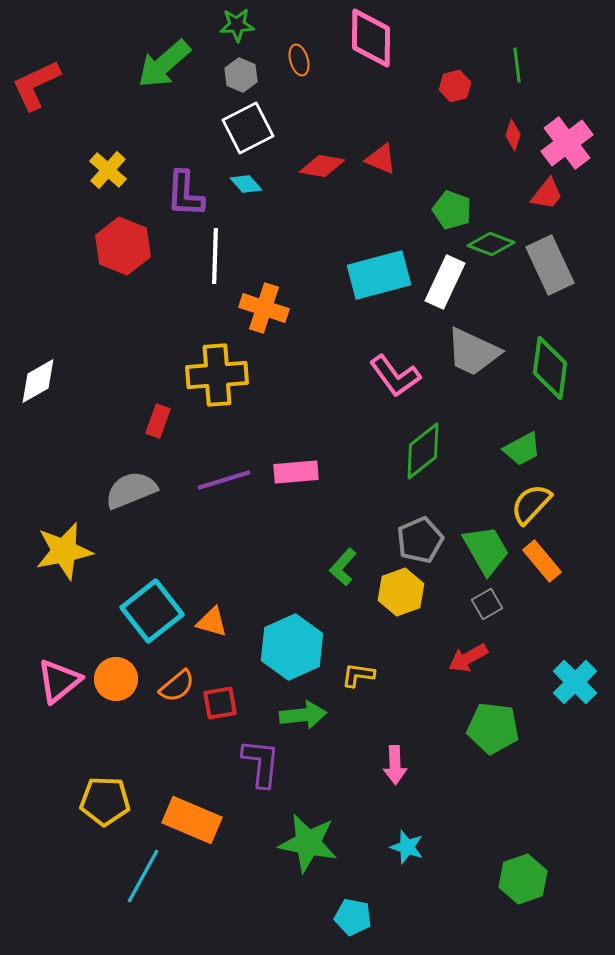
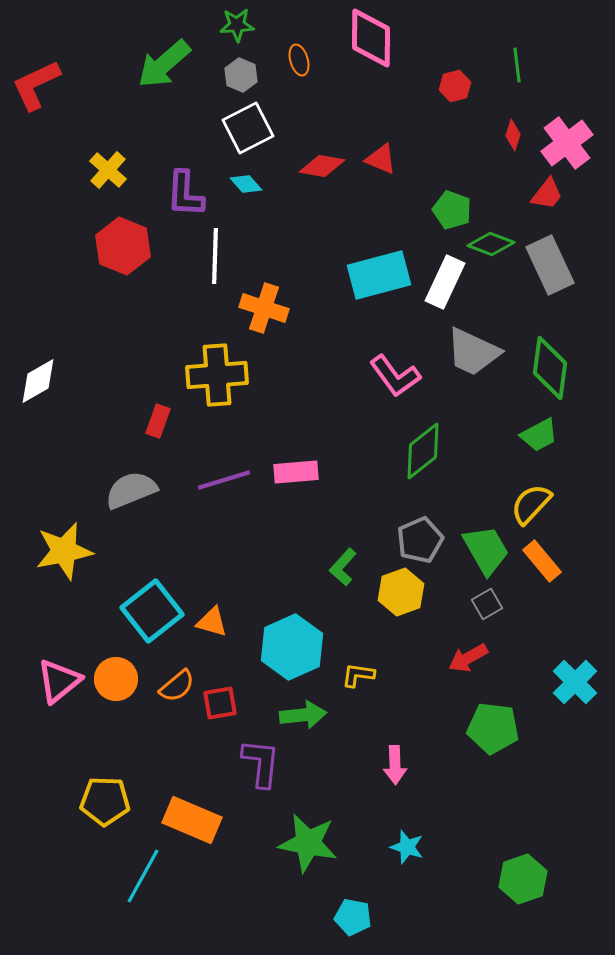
green trapezoid at (522, 449): moved 17 px right, 14 px up
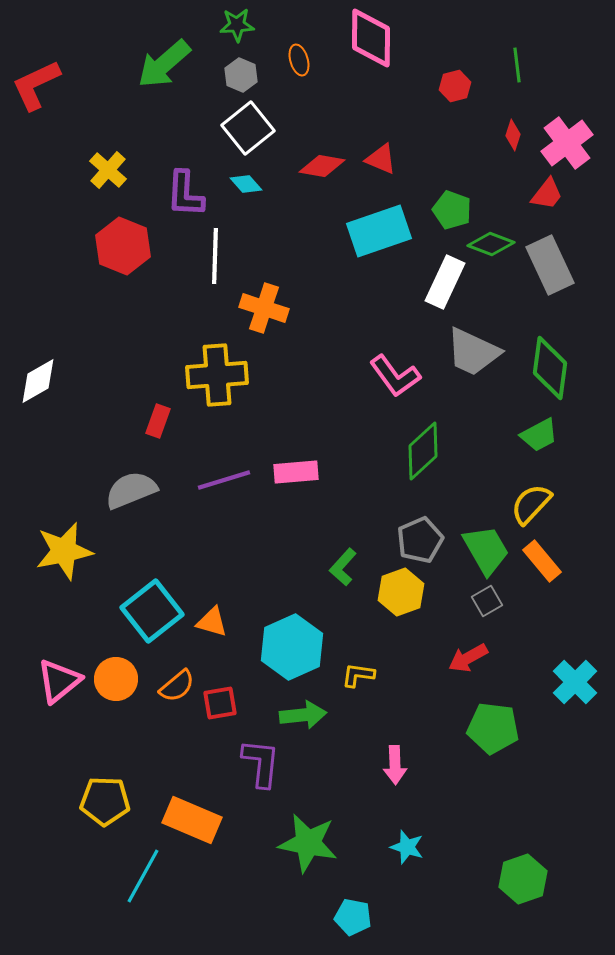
white square at (248, 128): rotated 12 degrees counterclockwise
cyan rectangle at (379, 275): moved 44 px up; rotated 4 degrees counterclockwise
green diamond at (423, 451): rotated 4 degrees counterclockwise
gray square at (487, 604): moved 3 px up
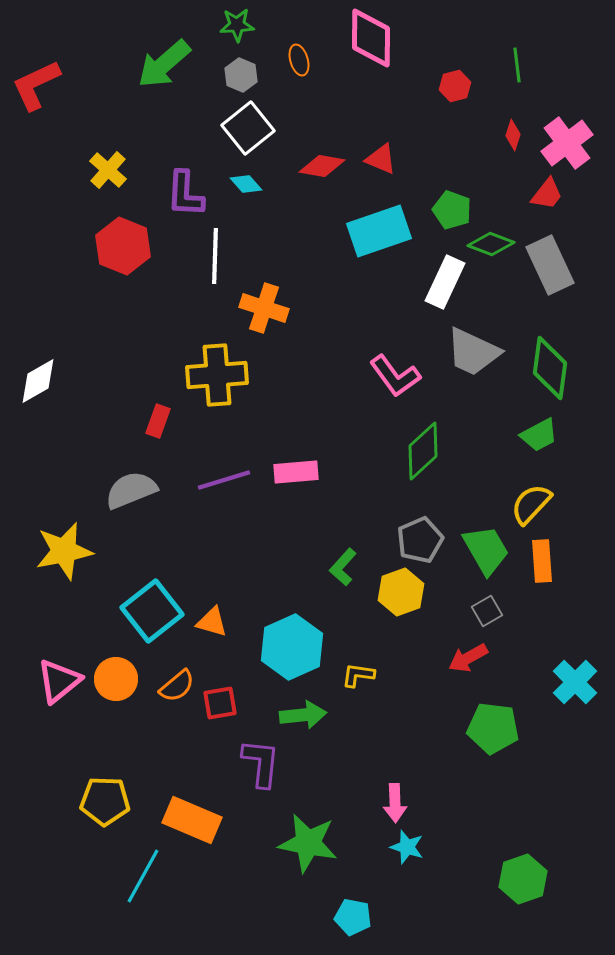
orange rectangle at (542, 561): rotated 36 degrees clockwise
gray square at (487, 601): moved 10 px down
pink arrow at (395, 765): moved 38 px down
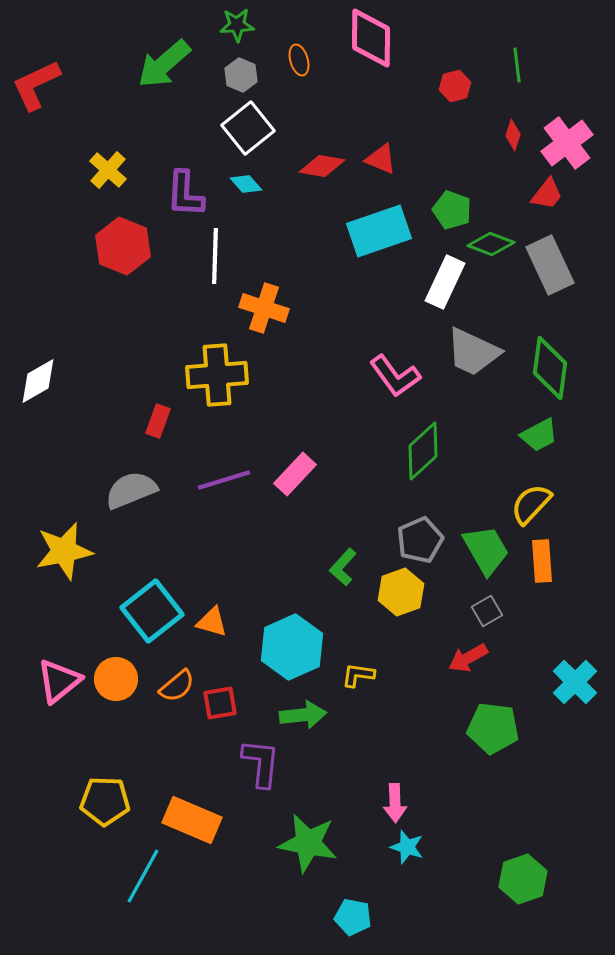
pink rectangle at (296, 472): moved 1 px left, 2 px down; rotated 42 degrees counterclockwise
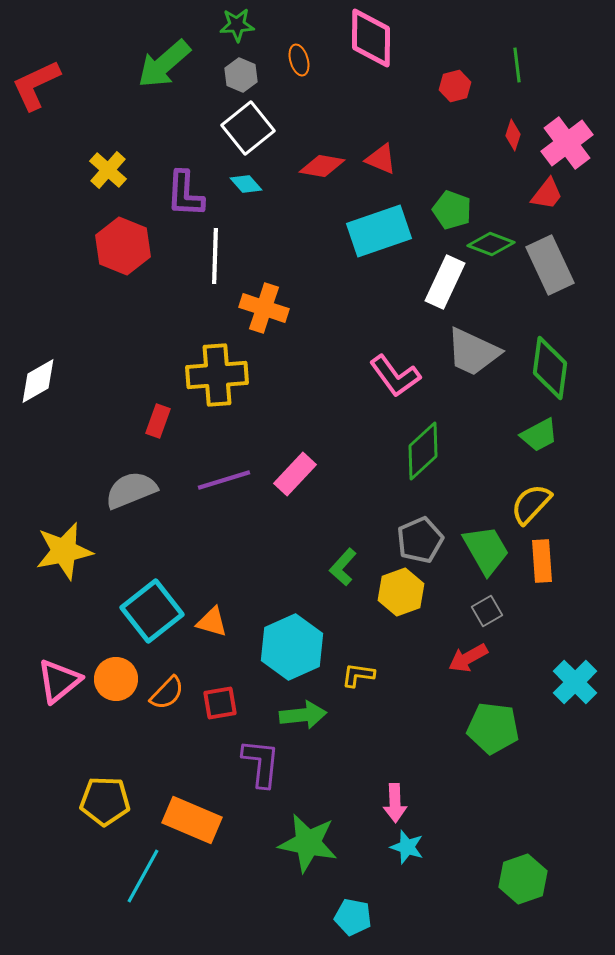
orange semicircle at (177, 686): moved 10 px left, 7 px down; rotated 6 degrees counterclockwise
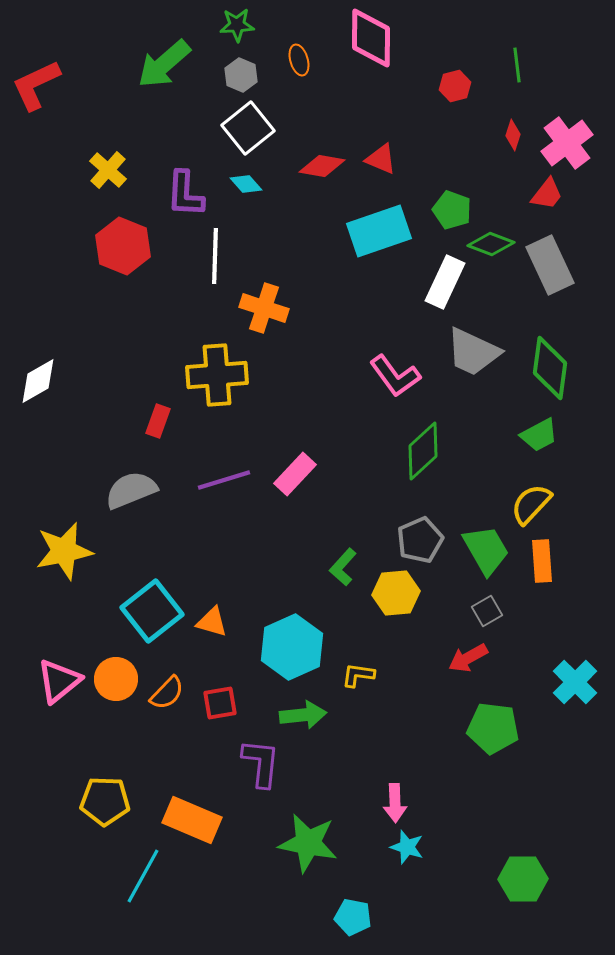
yellow hexagon at (401, 592): moved 5 px left, 1 px down; rotated 15 degrees clockwise
green hexagon at (523, 879): rotated 18 degrees clockwise
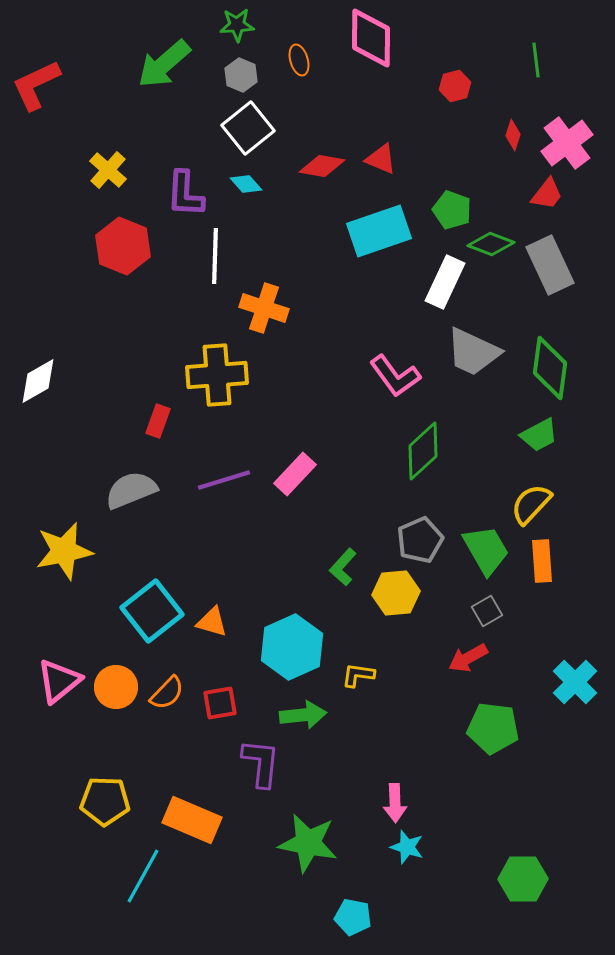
green line at (517, 65): moved 19 px right, 5 px up
orange circle at (116, 679): moved 8 px down
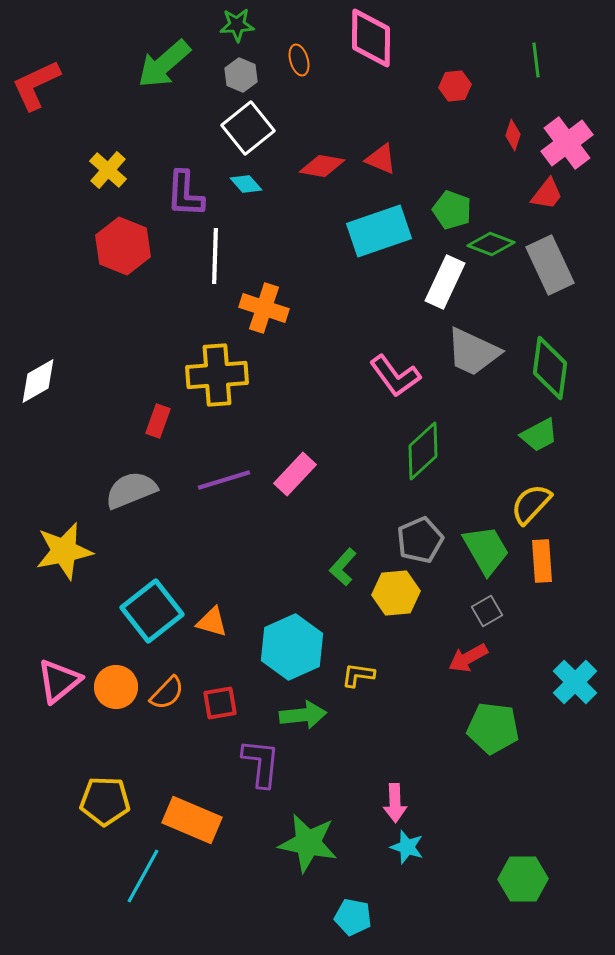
red hexagon at (455, 86): rotated 8 degrees clockwise
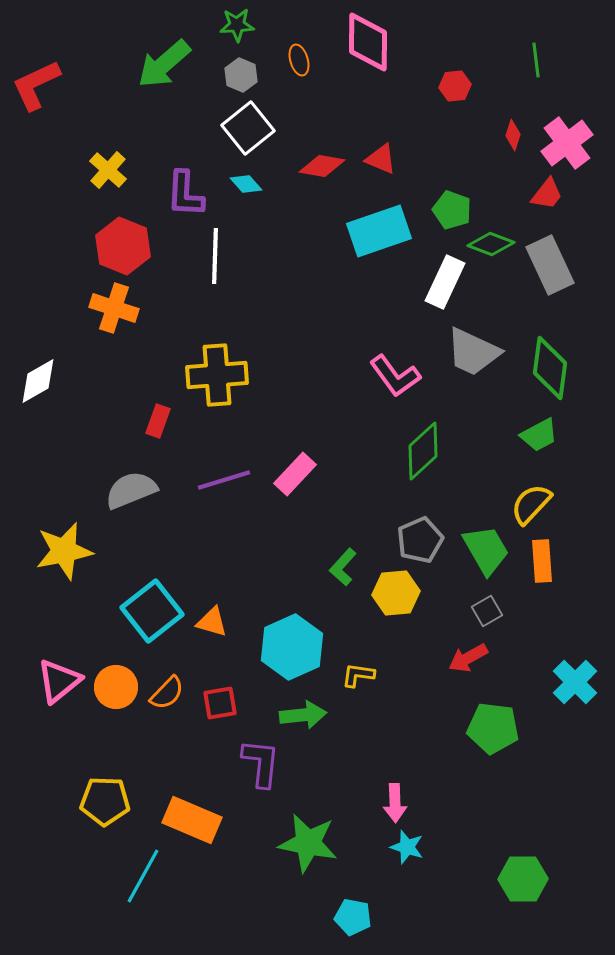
pink diamond at (371, 38): moved 3 px left, 4 px down
orange cross at (264, 308): moved 150 px left
